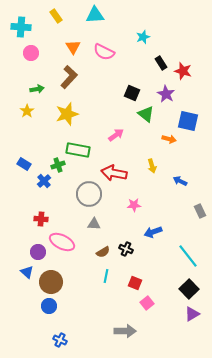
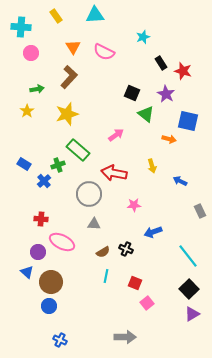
green rectangle at (78, 150): rotated 30 degrees clockwise
gray arrow at (125, 331): moved 6 px down
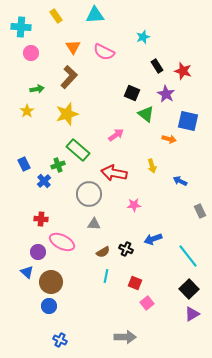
black rectangle at (161, 63): moved 4 px left, 3 px down
blue rectangle at (24, 164): rotated 32 degrees clockwise
blue arrow at (153, 232): moved 7 px down
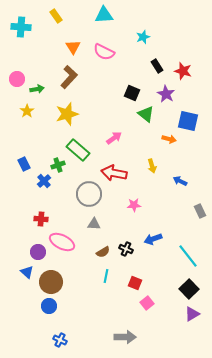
cyan triangle at (95, 15): moved 9 px right
pink circle at (31, 53): moved 14 px left, 26 px down
pink arrow at (116, 135): moved 2 px left, 3 px down
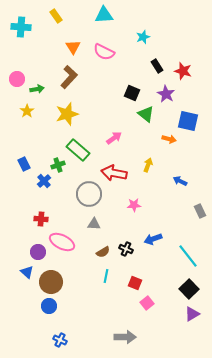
yellow arrow at (152, 166): moved 4 px left, 1 px up; rotated 144 degrees counterclockwise
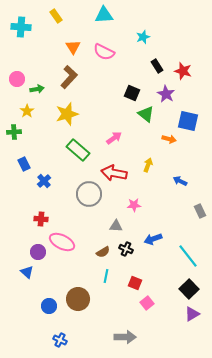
green cross at (58, 165): moved 44 px left, 33 px up; rotated 16 degrees clockwise
gray triangle at (94, 224): moved 22 px right, 2 px down
brown circle at (51, 282): moved 27 px right, 17 px down
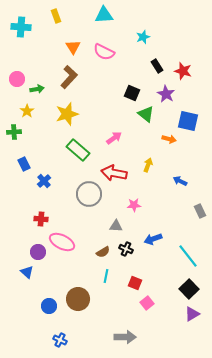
yellow rectangle at (56, 16): rotated 16 degrees clockwise
